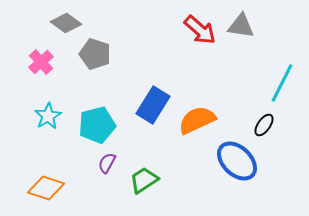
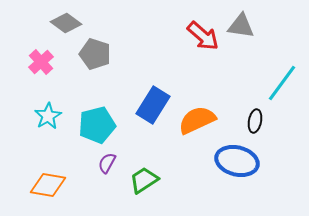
red arrow: moved 3 px right, 6 px down
cyan line: rotated 9 degrees clockwise
black ellipse: moved 9 px left, 4 px up; rotated 25 degrees counterclockwise
blue ellipse: rotated 30 degrees counterclockwise
orange diamond: moved 2 px right, 3 px up; rotated 9 degrees counterclockwise
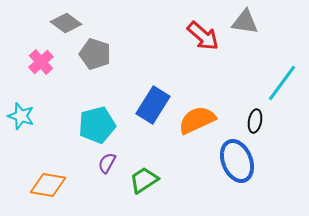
gray triangle: moved 4 px right, 4 px up
cyan star: moved 27 px left; rotated 24 degrees counterclockwise
blue ellipse: rotated 54 degrees clockwise
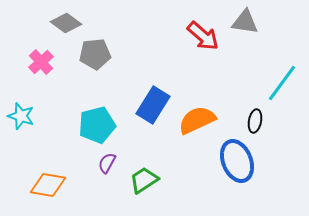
gray pentagon: rotated 24 degrees counterclockwise
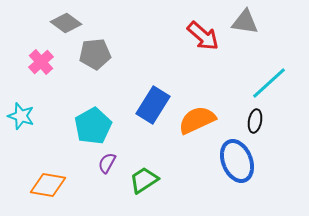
cyan line: moved 13 px left; rotated 12 degrees clockwise
cyan pentagon: moved 4 px left, 1 px down; rotated 15 degrees counterclockwise
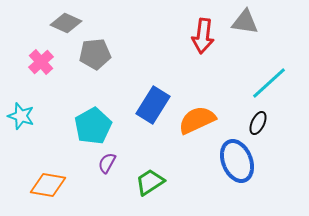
gray diamond: rotated 12 degrees counterclockwise
red arrow: rotated 56 degrees clockwise
black ellipse: moved 3 px right, 2 px down; rotated 15 degrees clockwise
green trapezoid: moved 6 px right, 2 px down
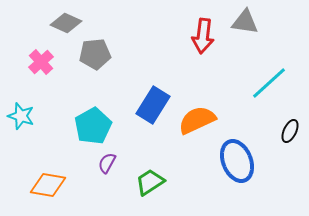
black ellipse: moved 32 px right, 8 px down
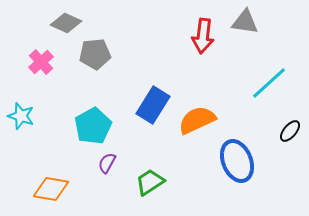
black ellipse: rotated 15 degrees clockwise
orange diamond: moved 3 px right, 4 px down
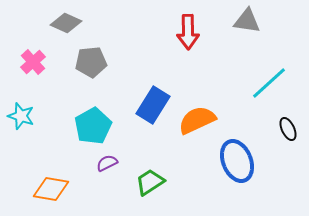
gray triangle: moved 2 px right, 1 px up
red arrow: moved 15 px left, 4 px up; rotated 8 degrees counterclockwise
gray pentagon: moved 4 px left, 8 px down
pink cross: moved 8 px left
black ellipse: moved 2 px left, 2 px up; rotated 65 degrees counterclockwise
purple semicircle: rotated 35 degrees clockwise
